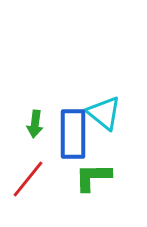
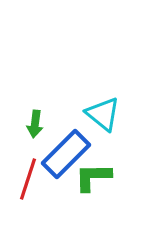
cyan triangle: moved 1 px left, 1 px down
blue rectangle: moved 7 px left, 20 px down; rotated 45 degrees clockwise
red line: rotated 21 degrees counterclockwise
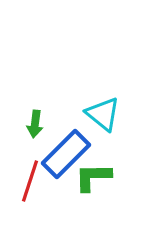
red line: moved 2 px right, 2 px down
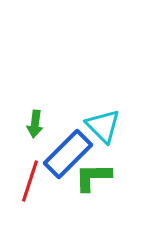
cyan triangle: moved 12 px down; rotated 6 degrees clockwise
blue rectangle: moved 2 px right
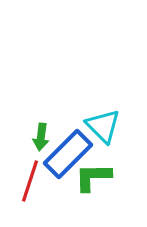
green arrow: moved 6 px right, 13 px down
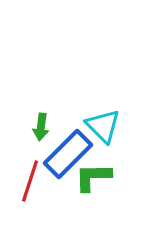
green arrow: moved 10 px up
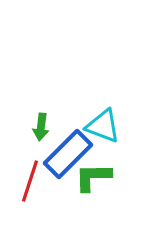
cyan triangle: rotated 24 degrees counterclockwise
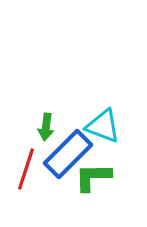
green arrow: moved 5 px right
red line: moved 4 px left, 12 px up
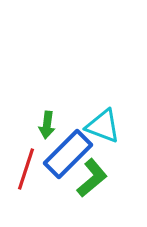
green arrow: moved 1 px right, 2 px up
green L-shape: moved 1 px left, 1 px down; rotated 141 degrees clockwise
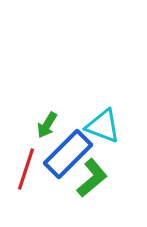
green arrow: rotated 24 degrees clockwise
